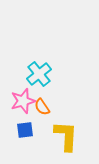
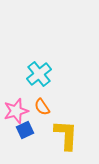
pink star: moved 7 px left, 10 px down
blue square: rotated 18 degrees counterclockwise
yellow L-shape: moved 1 px up
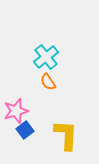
cyan cross: moved 7 px right, 17 px up
orange semicircle: moved 6 px right, 25 px up
blue square: rotated 12 degrees counterclockwise
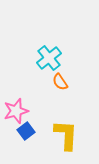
cyan cross: moved 3 px right, 1 px down
orange semicircle: moved 12 px right
blue square: moved 1 px right, 1 px down
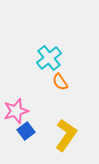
yellow L-shape: rotated 32 degrees clockwise
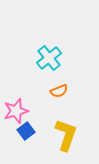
orange semicircle: moved 1 px left, 9 px down; rotated 78 degrees counterclockwise
yellow L-shape: rotated 16 degrees counterclockwise
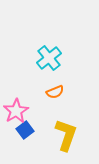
orange semicircle: moved 4 px left, 1 px down
pink star: rotated 15 degrees counterclockwise
blue square: moved 1 px left, 1 px up
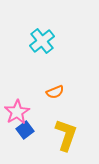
cyan cross: moved 7 px left, 17 px up
pink star: moved 1 px right, 1 px down
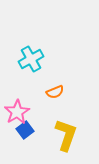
cyan cross: moved 11 px left, 18 px down; rotated 10 degrees clockwise
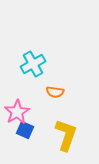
cyan cross: moved 2 px right, 5 px down
orange semicircle: rotated 30 degrees clockwise
blue square: rotated 30 degrees counterclockwise
